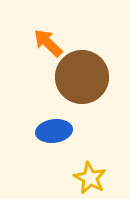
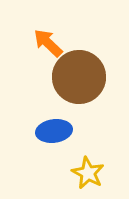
brown circle: moved 3 px left
yellow star: moved 2 px left, 5 px up
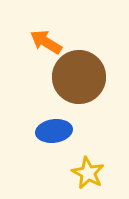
orange arrow: moved 2 px left, 1 px up; rotated 12 degrees counterclockwise
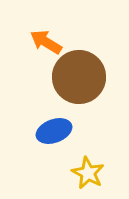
blue ellipse: rotated 12 degrees counterclockwise
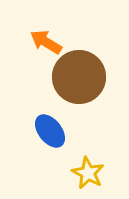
blue ellipse: moved 4 px left; rotated 72 degrees clockwise
